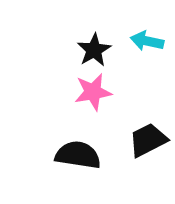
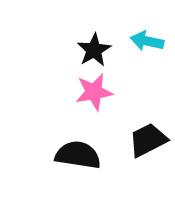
pink star: moved 1 px right
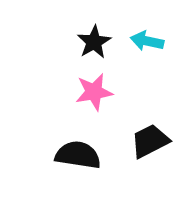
black star: moved 8 px up
black trapezoid: moved 2 px right, 1 px down
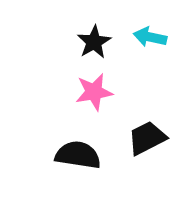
cyan arrow: moved 3 px right, 4 px up
black trapezoid: moved 3 px left, 3 px up
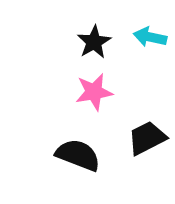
black semicircle: rotated 12 degrees clockwise
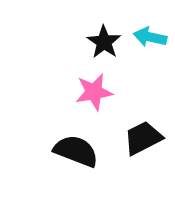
black star: moved 10 px right; rotated 8 degrees counterclockwise
black trapezoid: moved 4 px left
black semicircle: moved 2 px left, 4 px up
